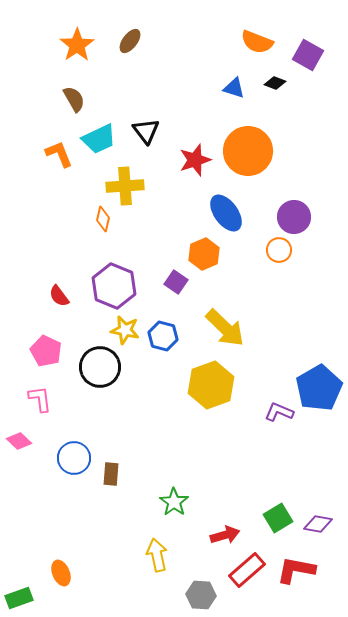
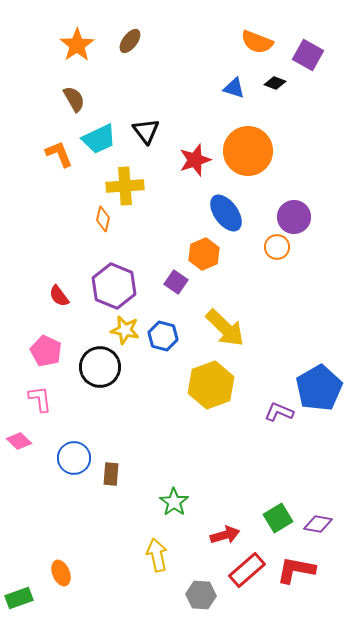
orange circle at (279, 250): moved 2 px left, 3 px up
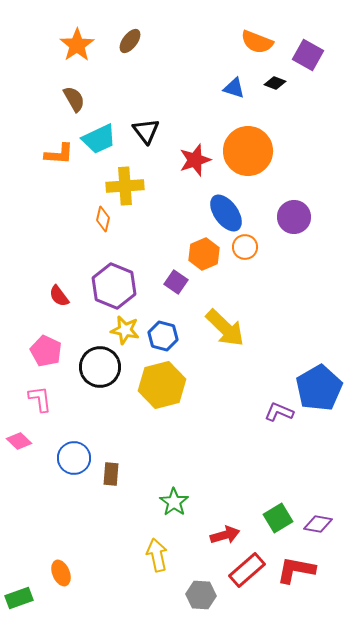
orange L-shape at (59, 154): rotated 116 degrees clockwise
orange circle at (277, 247): moved 32 px left
yellow hexagon at (211, 385): moved 49 px left; rotated 6 degrees clockwise
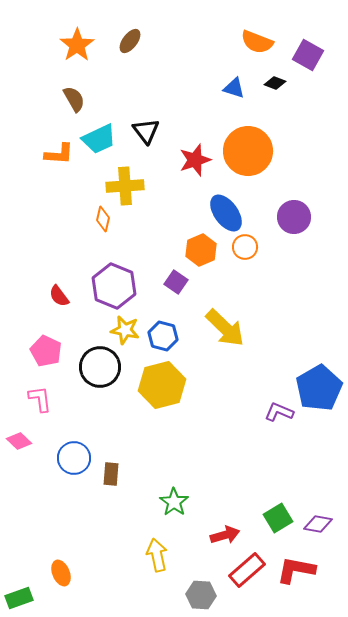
orange hexagon at (204, 254): moved 3 px left, 4 px up
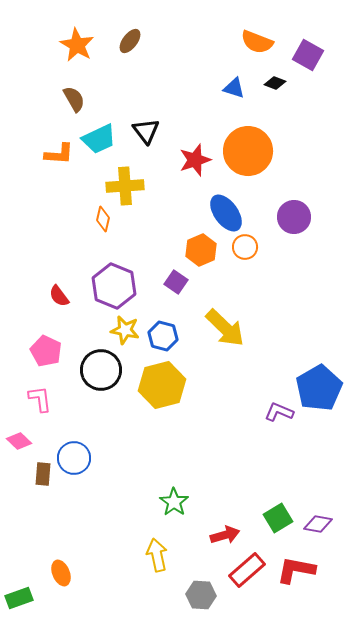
orange star at (77, 45): rotated 8 degrees counterclockwise
black circle at (100, 367): moved 1 px right, 3 px down
brown rectangle at (111, 474): moved 68 px left
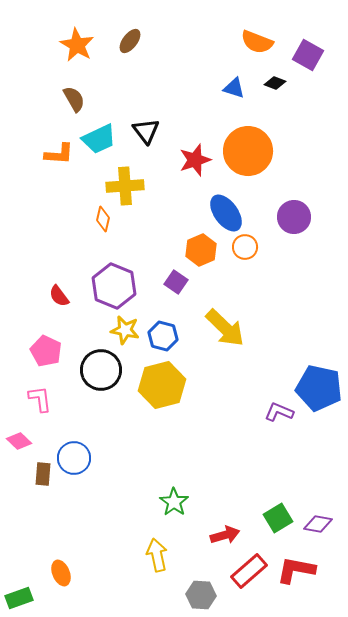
blue pentagon at (319, 388): rotated 30 degrees counterclockwise
red rectangle at (247, 570): moved 2 px right, 1 px down
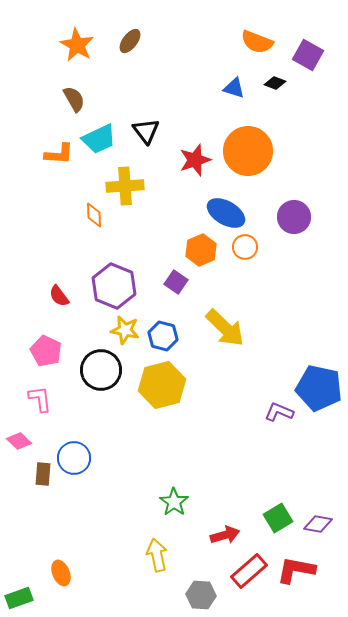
blue ellipse at (226, 213): rotated 24 degrees counterclockwise
orange diamond at (103, 219): moved 9 px left, 4 px up; rotated 15 degrees counterclockwise
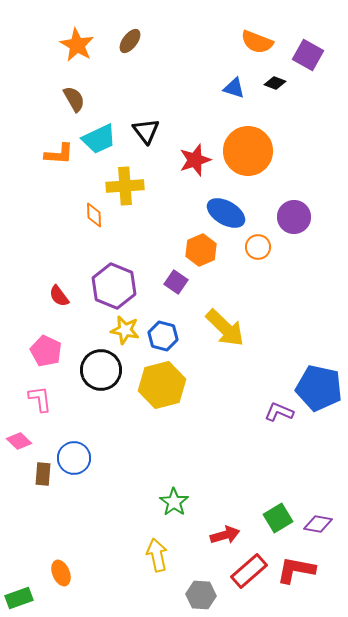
orange circle at (245, 247): moved 13 px right
